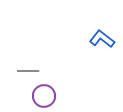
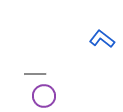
gray line: moved 7 px right, 3 px down
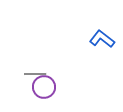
purple circle: moved 9 px up
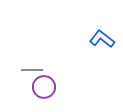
gray line: moved 3 px left, 4 px up
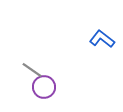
gray line: rotated 35 degrees clockwise
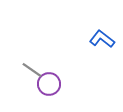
purple circle: moved 5 px right, 3 px up
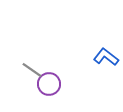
blue L-shape: moved 4 px right, 18 px down
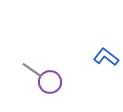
purple circle: moved 1 px right, 2 px up
